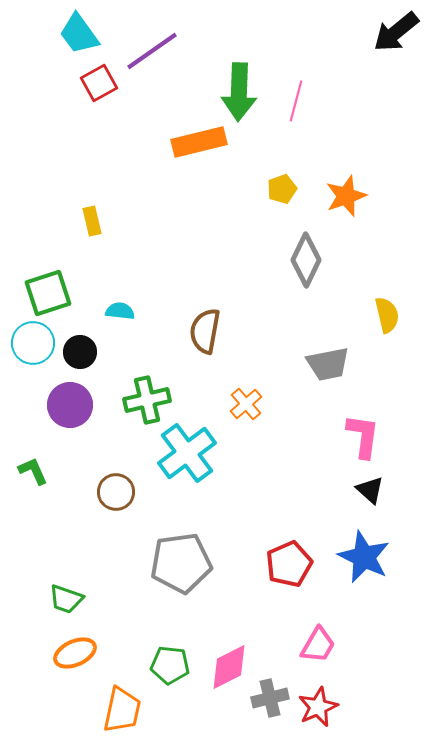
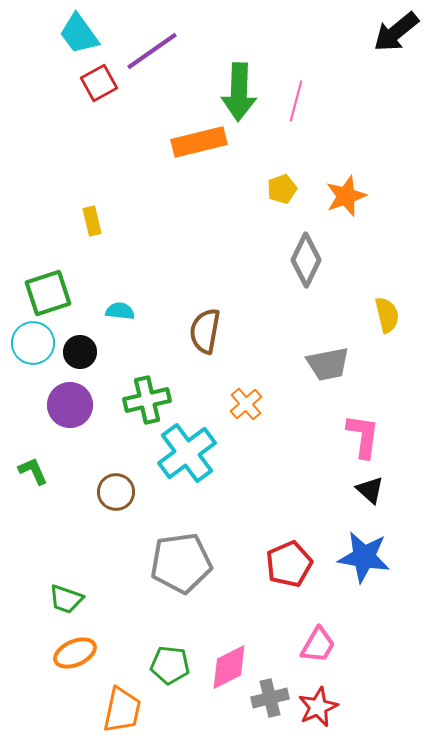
blue star: rotated 16 degrees counterclockwise
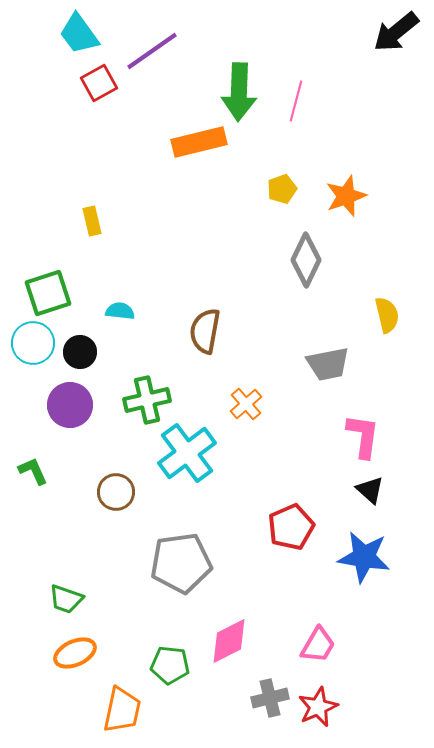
red pentagon: moved 2 px right, 37 px up
pink diamond: moved 26 px up
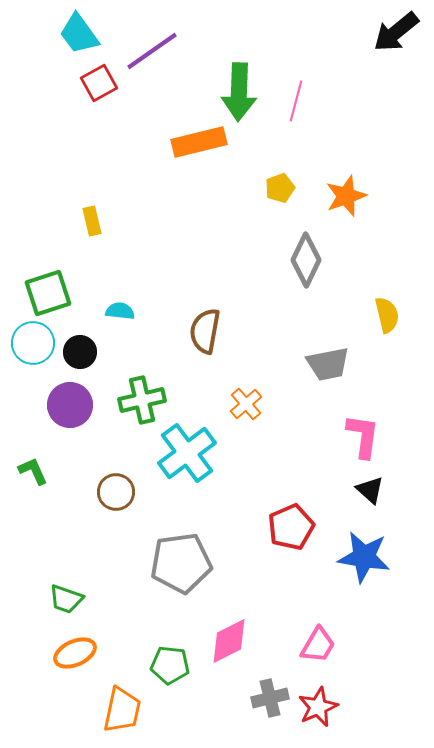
yellow pentagon: moved 2 px left, 1 px up
green cross: moved 5 px left
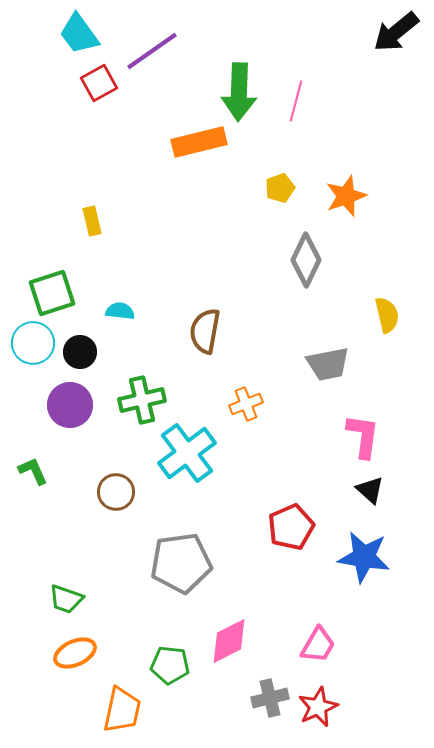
green square: moved 4 px right
orange cross: rotated 20 degrees clockwise
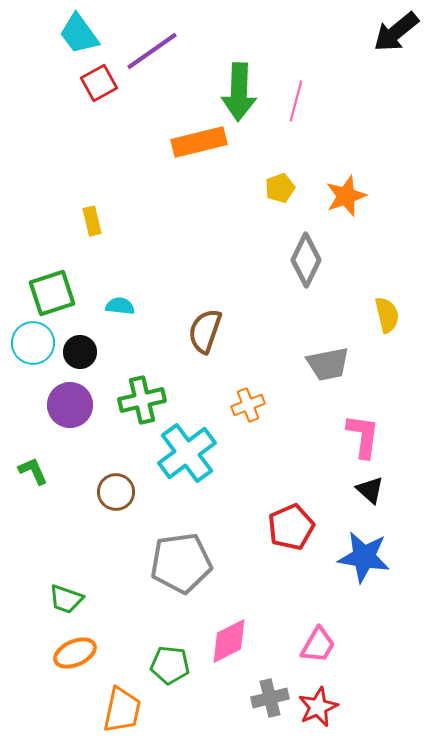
cyan semicircle: moved 5 px up
brown semicircle: rotated 9 degrees clockwise
orange cross: moved 2 px right, 1 px down
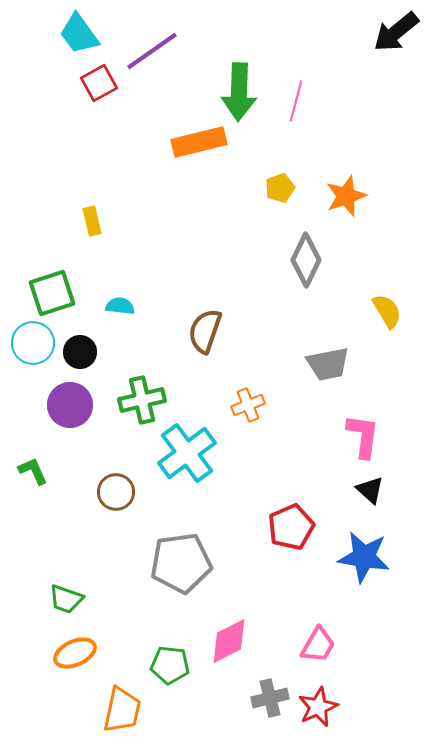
yellow semicircle: moved 4 px up; rotated 18 degrees counterclockwise
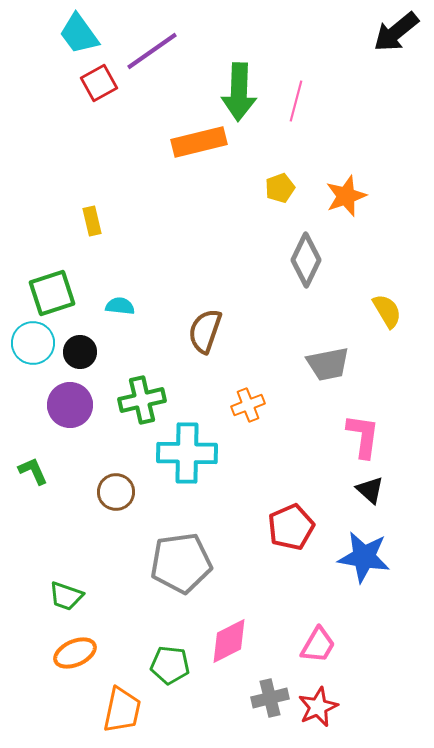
cyan cross: rotated 38 degrees clockwise
green trapezoid: moved 3 px up
